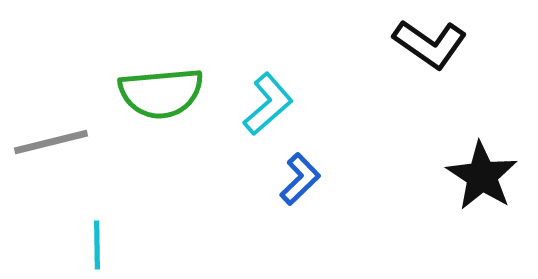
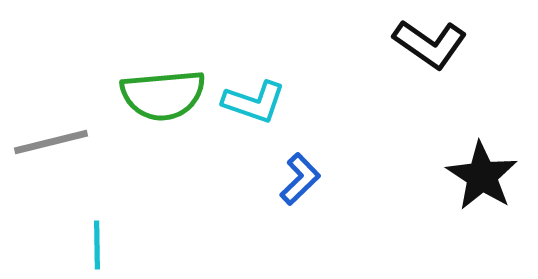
green semicircle: moved 2 px right, 2 px down
cyan L-shape: moved 14 px left, 2 px up; rotated 60 degrees clockwise
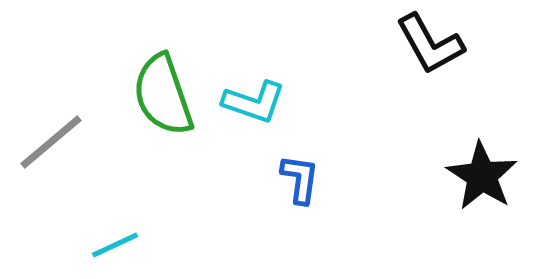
black L-shape: rotated 26 degrees clockwise
green semicircle: rotated 76 degrees clockwise
gray line: rotated 26 degrees counterclockwise
blue L-shape: rotated 38 degrees counterclockwise
cyan line: moved 18 px right; rotated 66 degrees clockwise
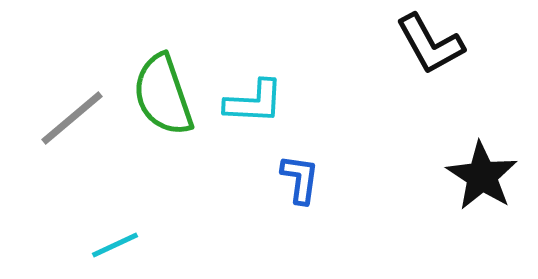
cyan L-shape: rotated 16 degrees counterclockwise
gray line: moved 21 px right, 24 px up
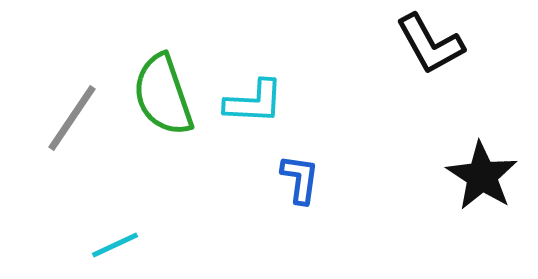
gray line: rotated 16 degrees counterclockwise
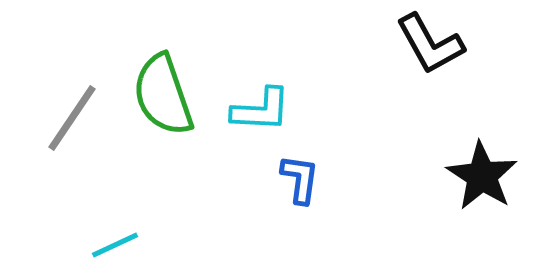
cyan L-shape: moved 7 px right, 8 px down
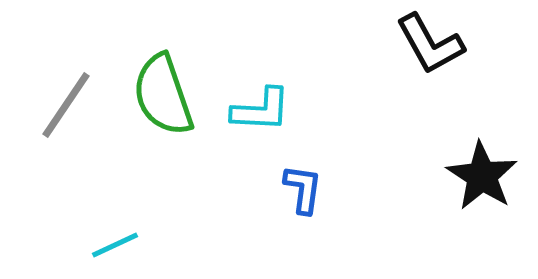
gray line: moved 6 px left, 13 px up
blue L-shape: moved 3 px right, 10 px down
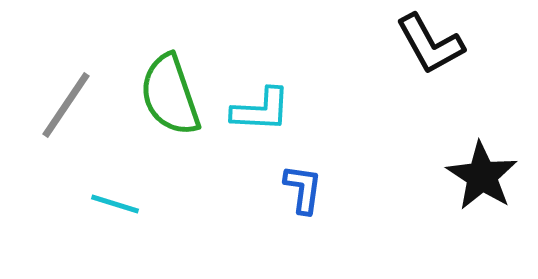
green semicircle: moved 7 px right
cyan line: moved 41 px up; rotated 42 degrees clockwise
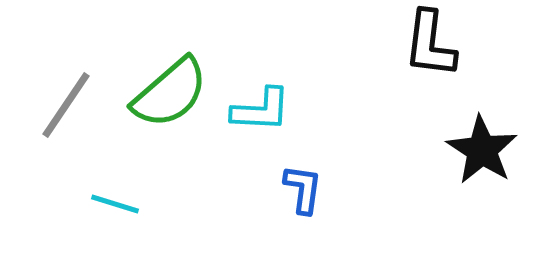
black L-shape: rotated 36 degrees clockwise
green semicircle: moved 2 px up; rotated 112 degrees counterclockwise
black star: moved 26 px up
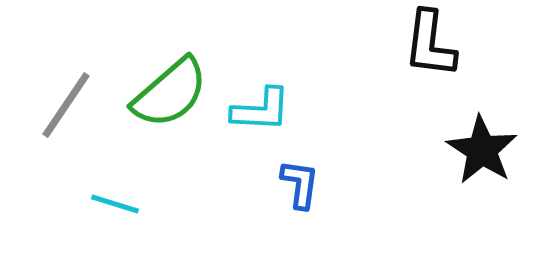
blue L-shape: moved 3 px left, 5 px up
